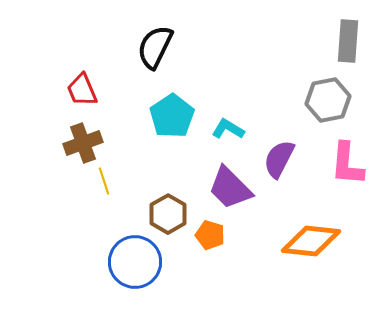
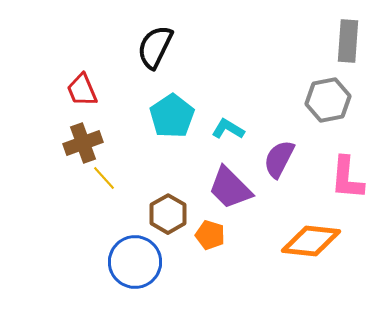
pink L-shape: moved 14 px down
yellow line: moved 3 px up; rotated 24 degrees counterclockwise
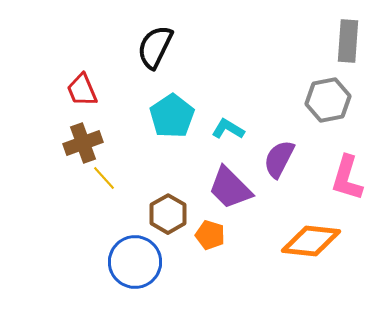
pink L-shape: rotated 12 degrees clockwise
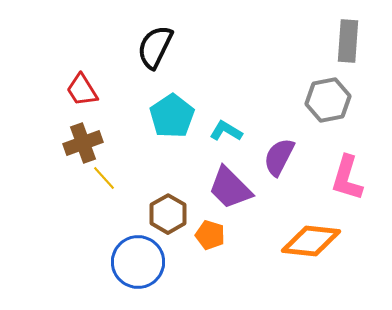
red trapezoid: rotated 9 degrees counterclockwise
cyan L-shape: moved 2 px left, 2 px down
purple semicircle: moved 2 px up
blue circle: moved 3 px right
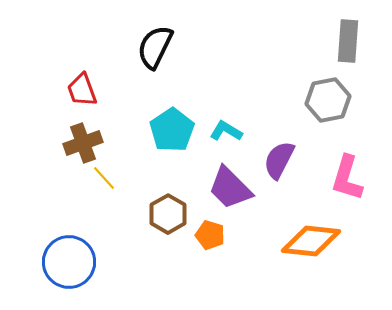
red trapezoid: rotated 12 degrees clockwise
cyan pentagon: moved 14 px down
purple semicircle: moved 3 px down
blue circle: moved 69 px left
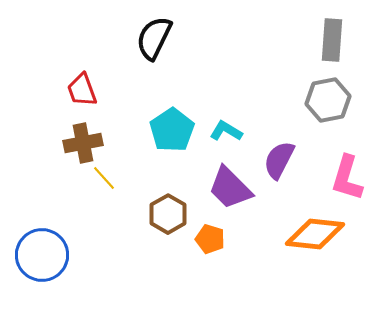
gray rectangle: moved 16 px left, 1 px up
black semicircle: moved 1 px left, 9 px up
brown cross: rotated 9 degrees clockwise
orange pentagon: moved 4 px down
orange diamond: moved 4 px right, 7 px up
blue circle: moved 27 px left, 7 px up
